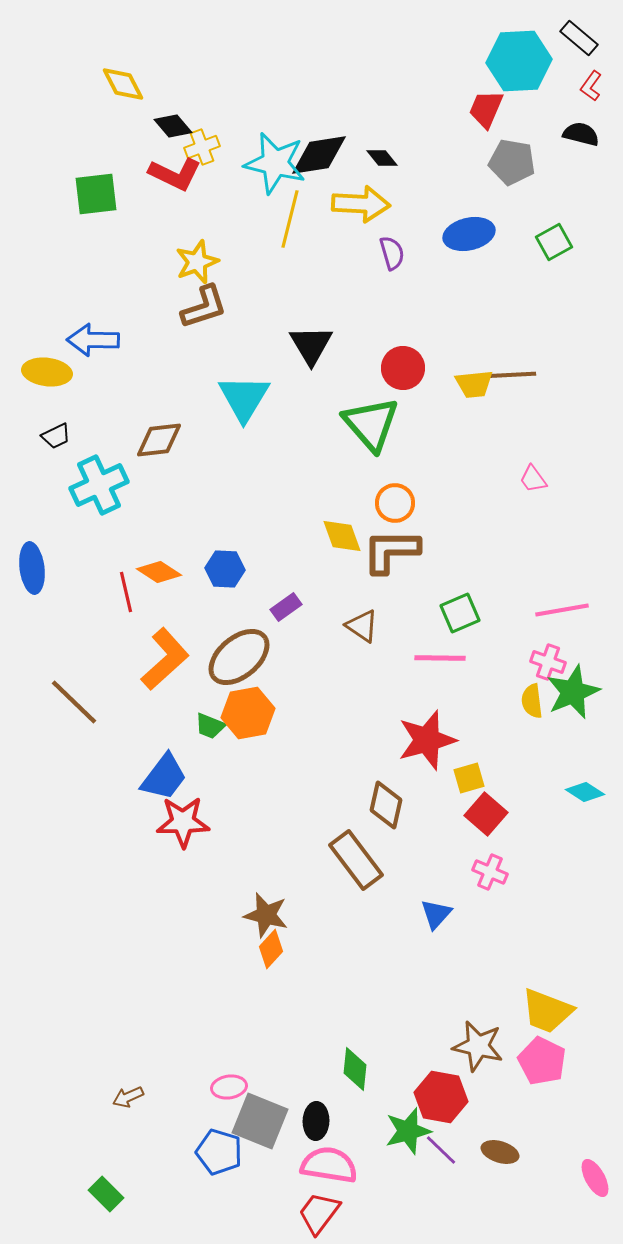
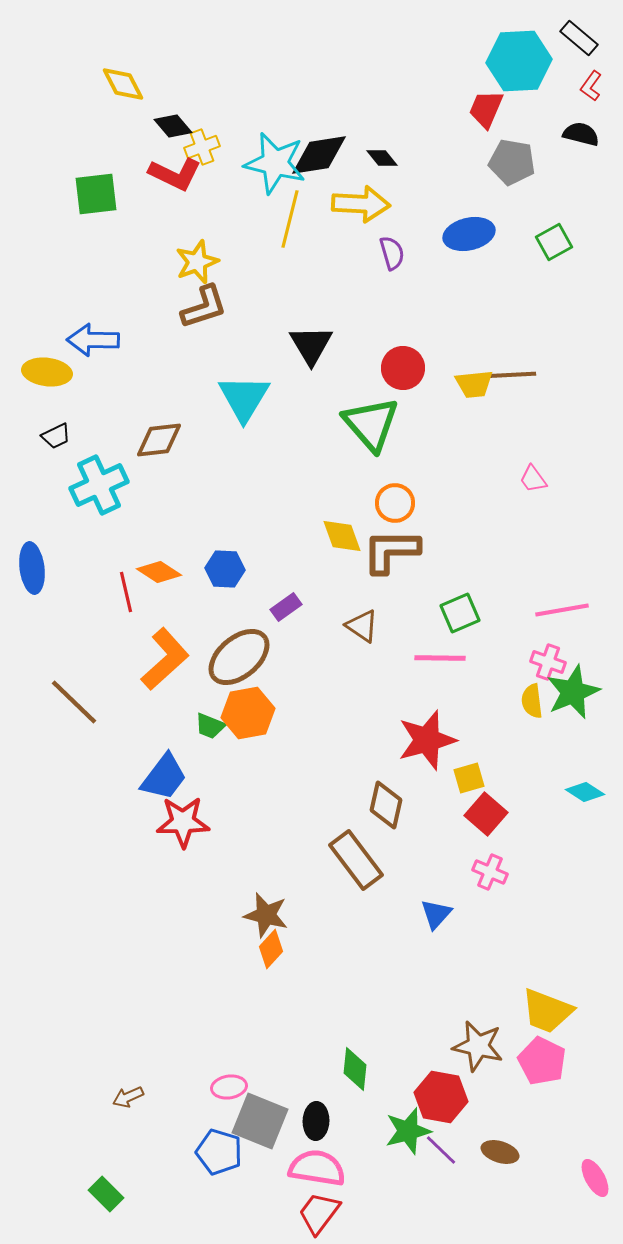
pink semicircle at (329, 1165): moved 12 px left, 3 px down
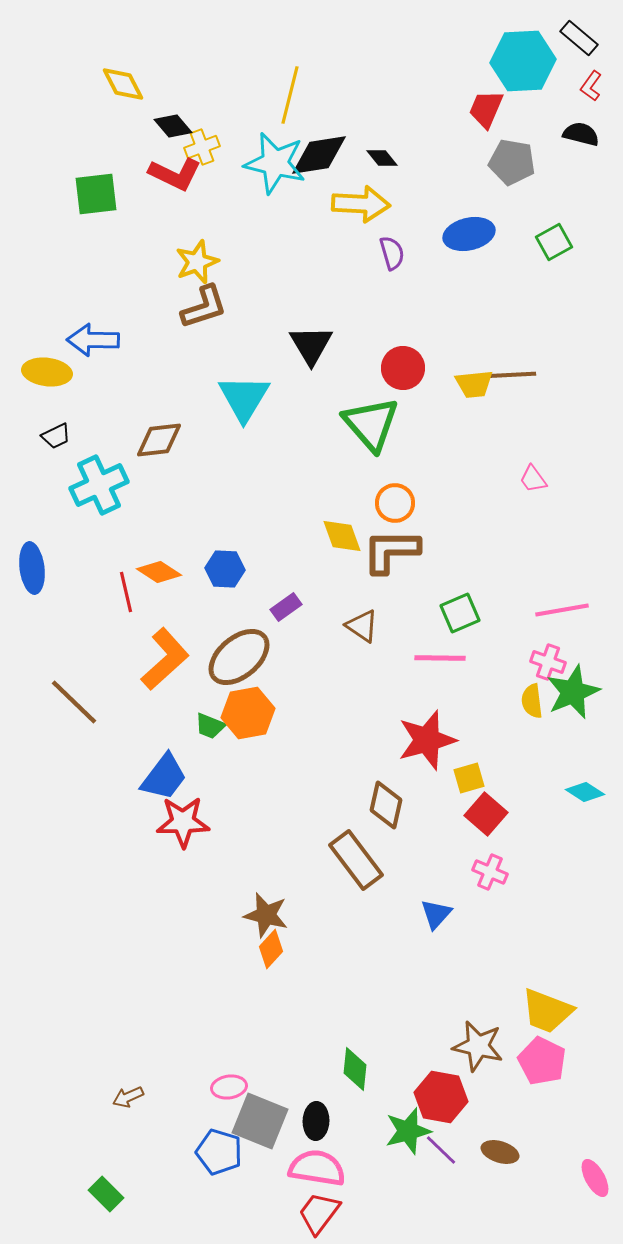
cyan hexagon at (519, 61): moved 4 px right
yellow line at (290, 219): moved 124 px up
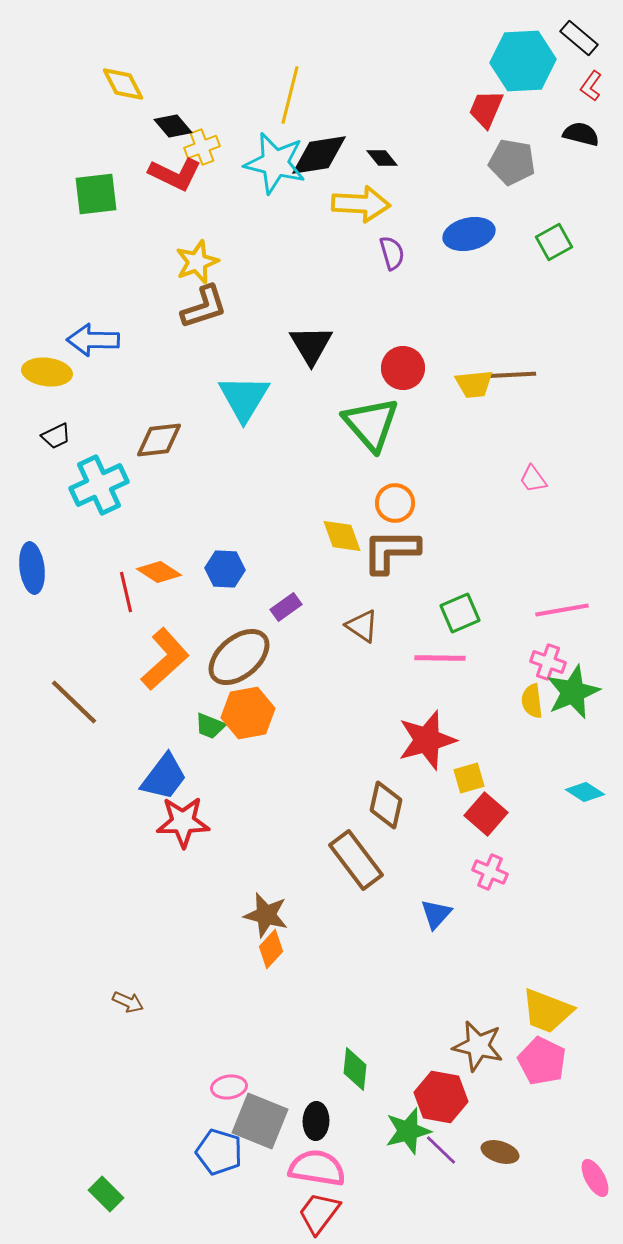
brown arrow at (128, 1097): moved 95 px up; rotated 132 degrees counterclockwise
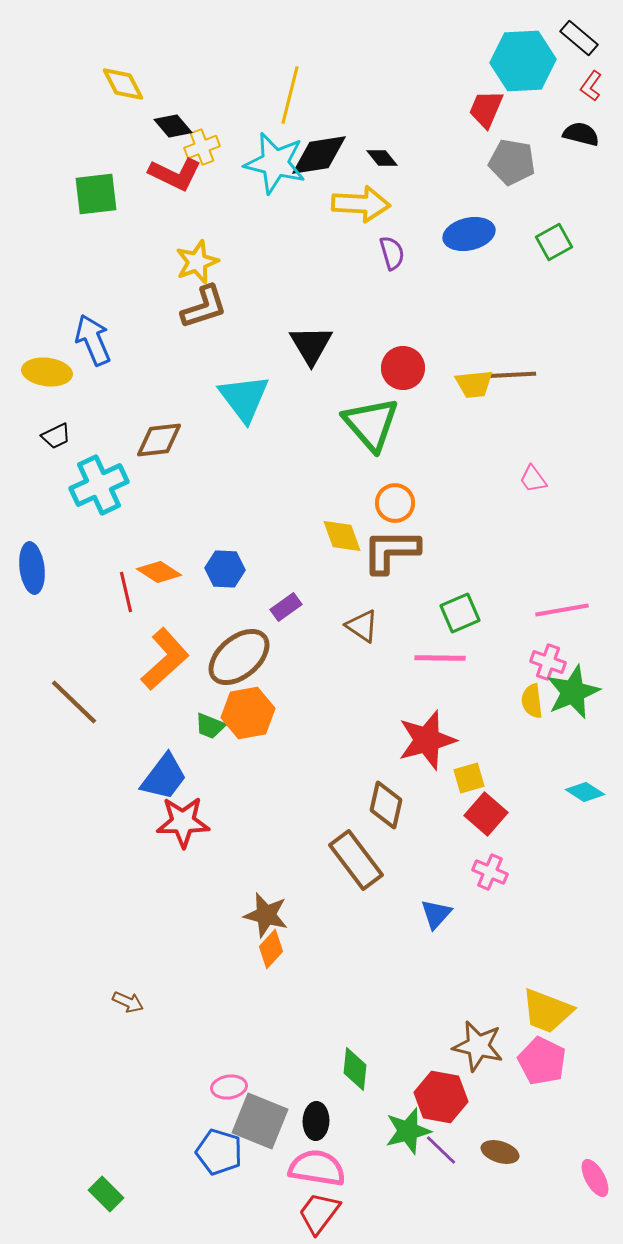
blue arrow at (93, 340): rotated 66 degrees clockwise
cyan triangle at (244, 398): rotated 8 degrees counterclockwise
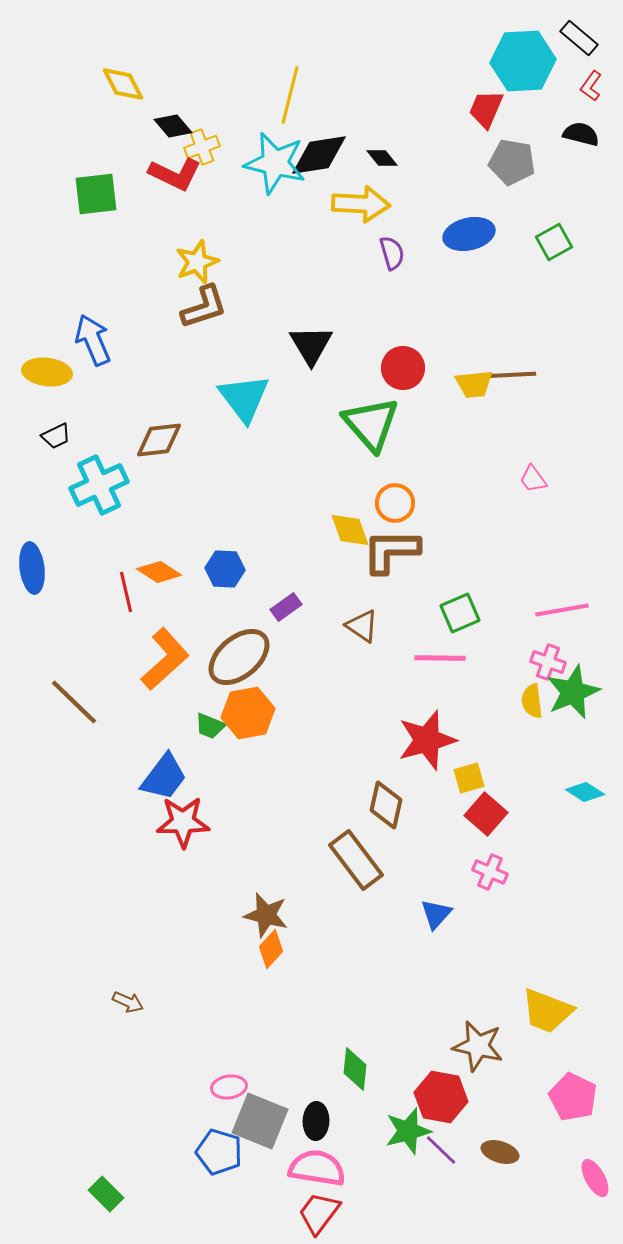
yellow diamond at (342, 536): moved 8 px right, 6 px up
pink pentagon at (542, 1061): moved 31 px right, 36 px down
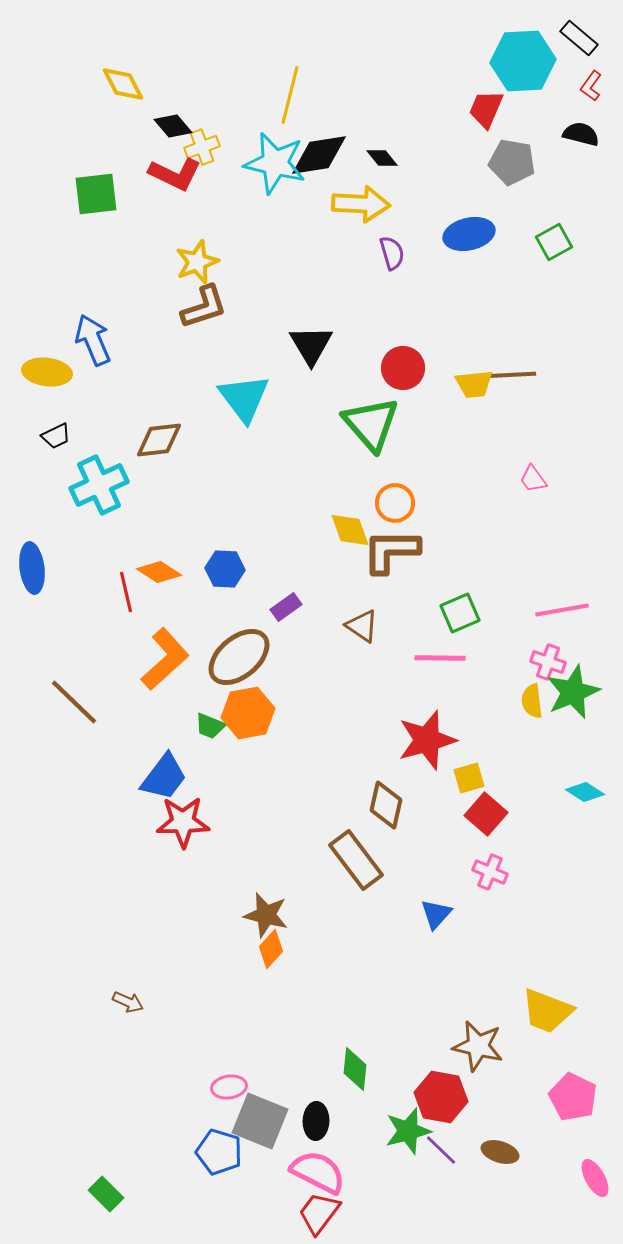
pink semicircle at (317, 1168): moved 1 px right, 4 px down; rotated 18 degrees clockwise
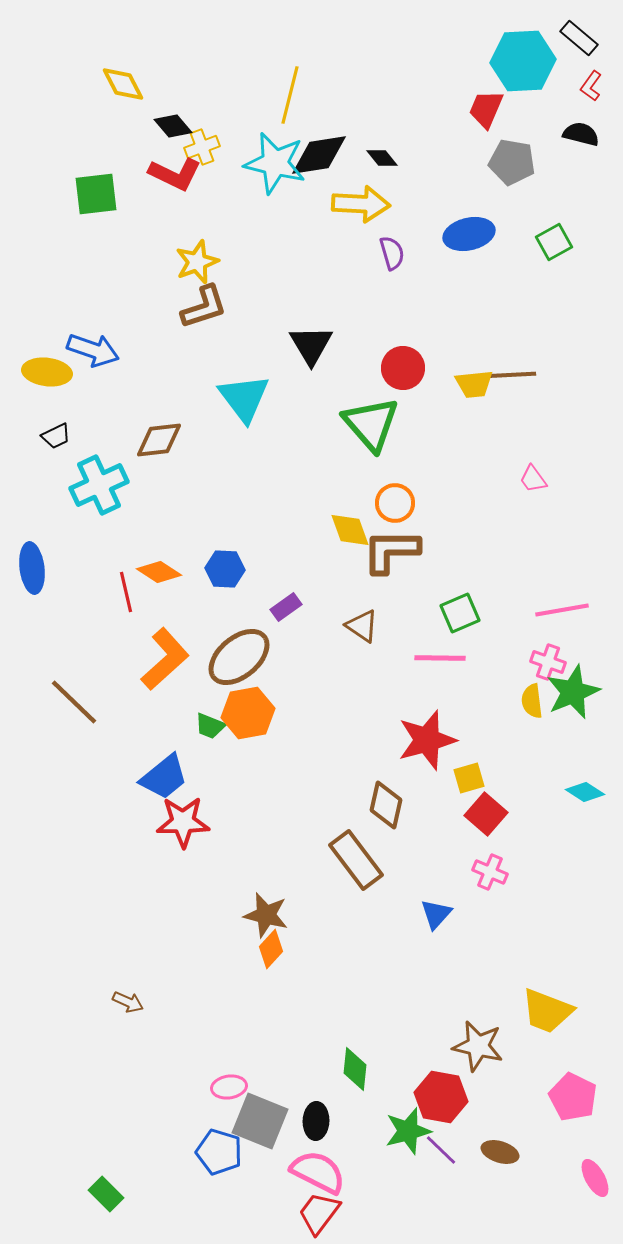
blue arrow at (93, 340): moved 10 px down; rotated 132 degrees clockwise
blue trapezoid at (164, 777): rotated 14 degrees clockwise
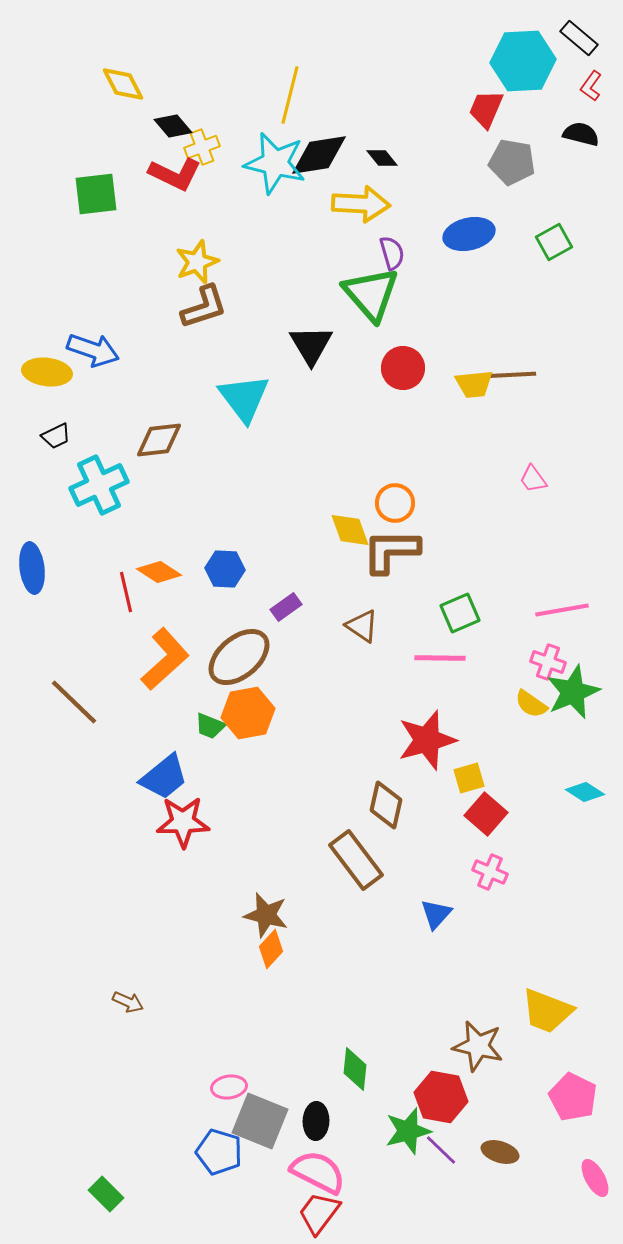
green triangle at (371, 424): moved 130 px up
yellow semicircle at (532, 701): moved 1 px left, 3 px down; rotated 48 degrees counterclockwise
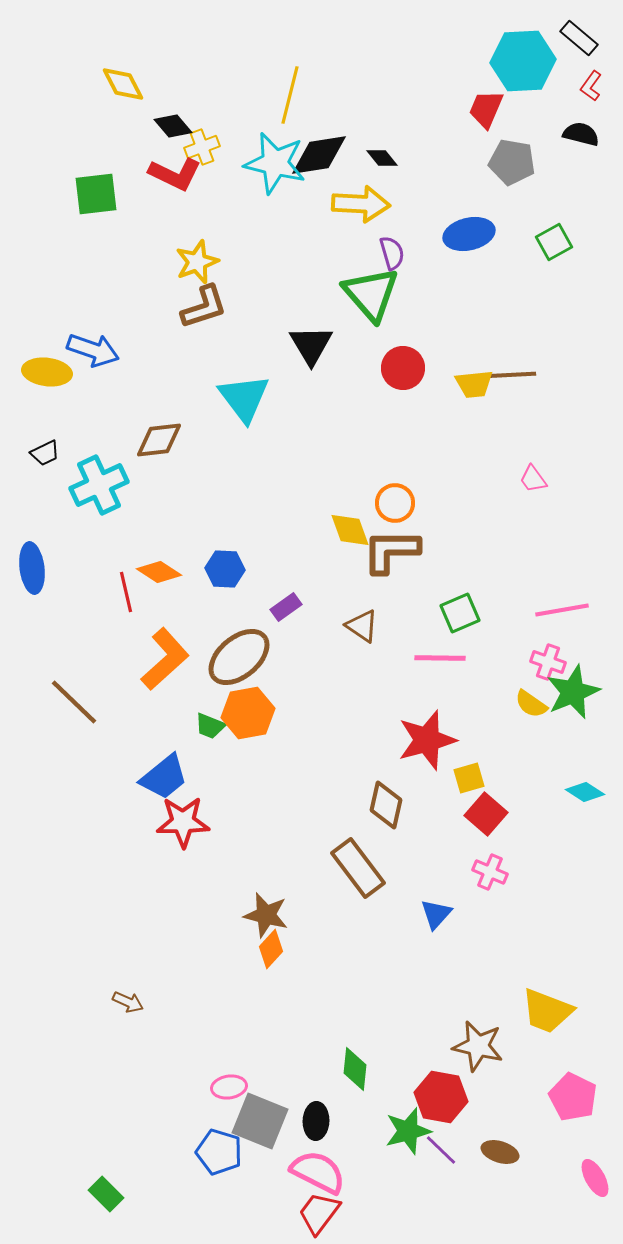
black trapezoid at (56, 436): moved 11 px left, 17 px down
brown rectangle at (356, 860): moved 2 px right, 8 px down
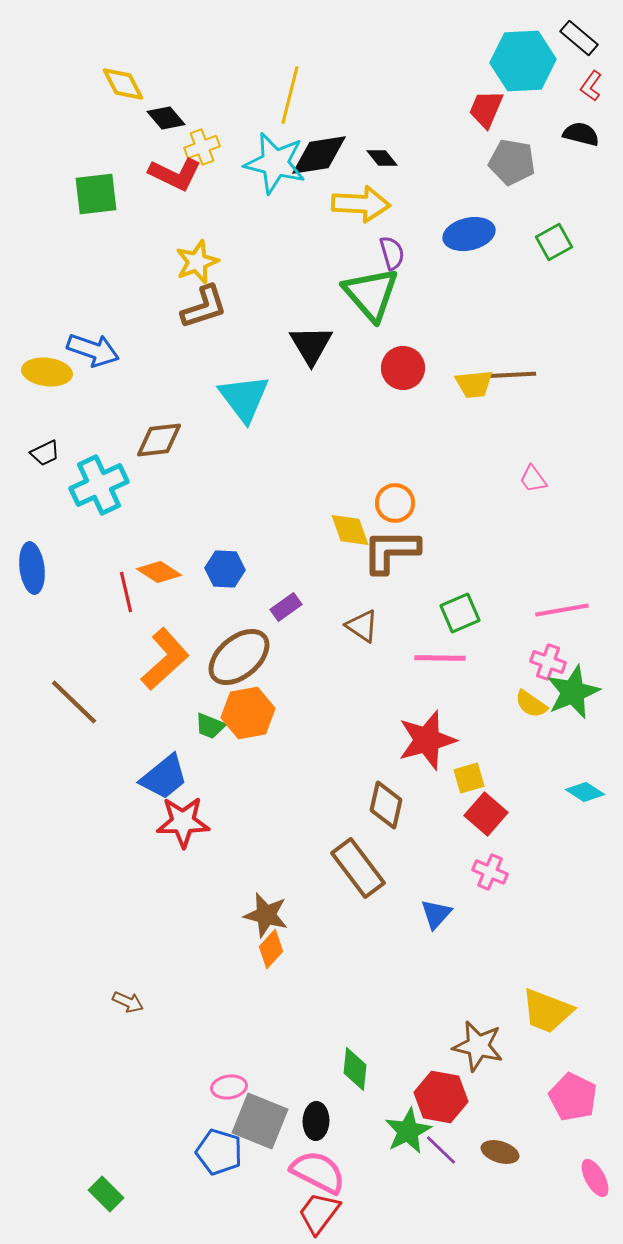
black diamond at (173, 126): moved 7 px left, 8 px up
green star at (408, 1131): rotated 12 degrees counterclockwise
